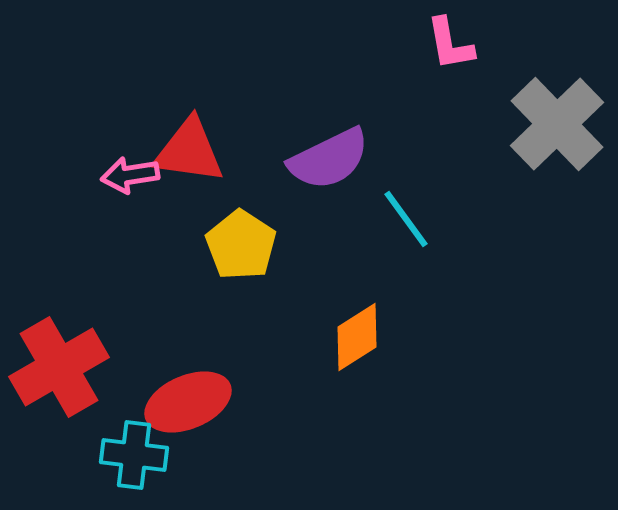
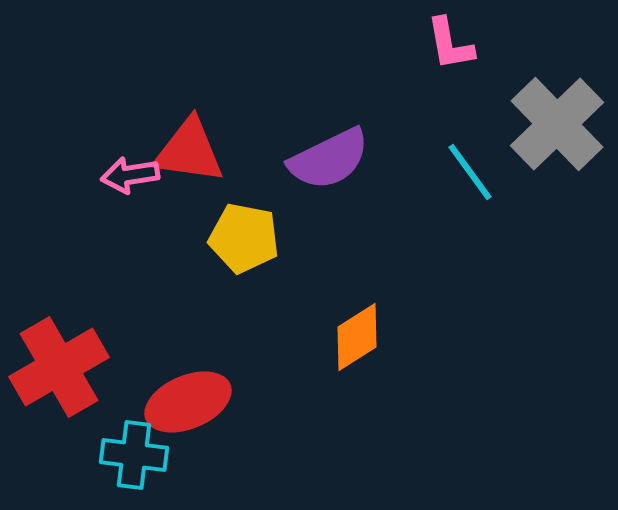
cyan line: moved 64 px right, 47 px up
yellow pentagon: moved 3 px right, 7 px up; rotated 22 degrees counterclockwise
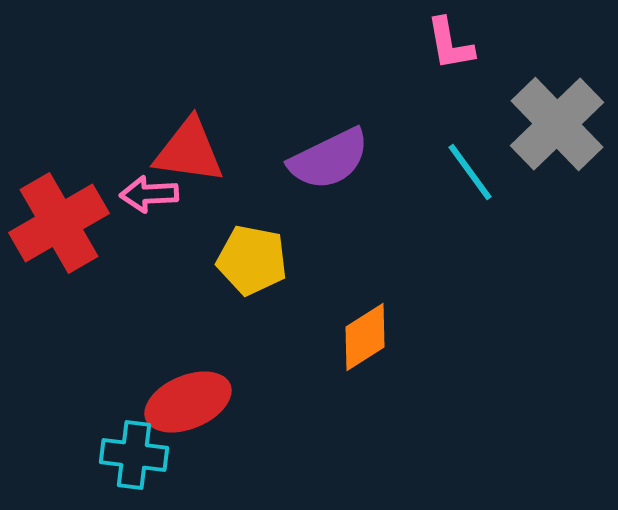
pink arrow: moved 19 px right, 19 px down; rotated 6 degrees clockwise
yellow pentagon: moved 8 px right, 22 px down
orange diamond: moved 8 px right
red cross: moved 144 px up
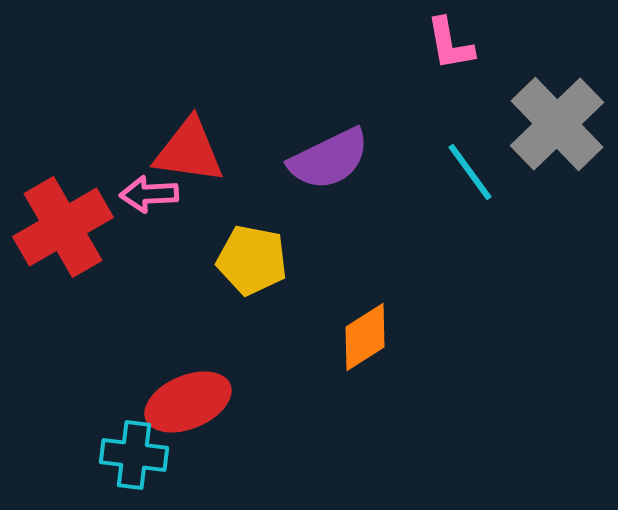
red cross: moved 4 px right, 4 px down
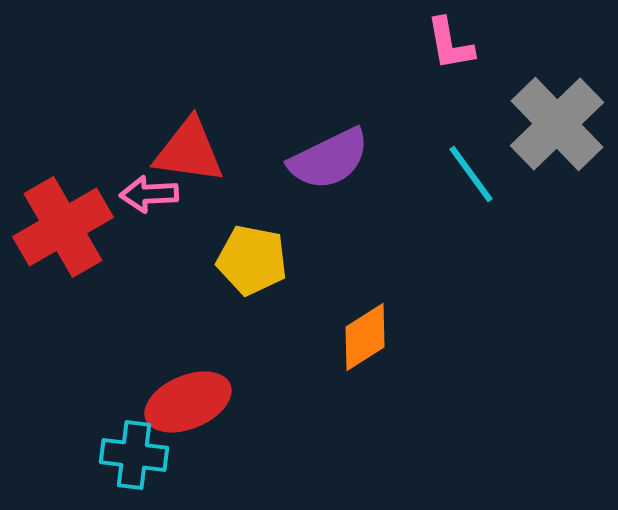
cyan line: moved 1 px right, 2 px down
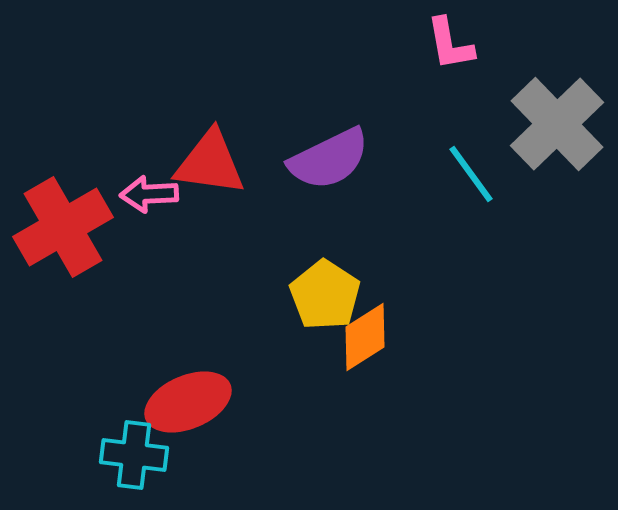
red triangle: moved 21 px right, 12 px down
yellow pentagon: moved 73 px right, 35 px down; rotated 22 degrees clockwise
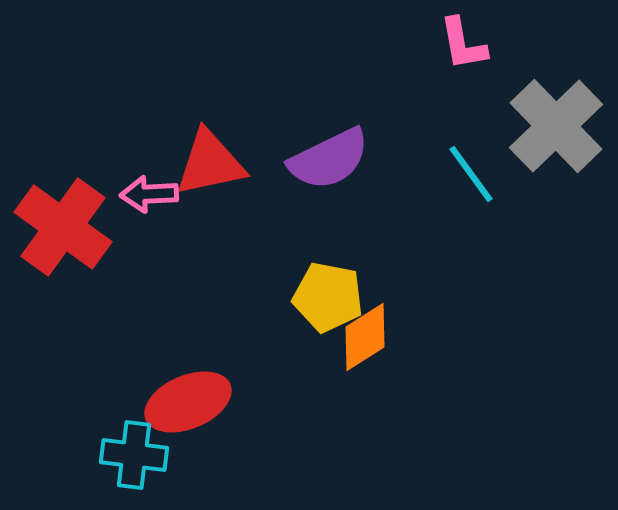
pink L-shape: moved 13 px right
gray cross: moved 1 px left, 2 px down
red triangle: rotated 20 degrees counterclockwise
red cross: rotated 24 degrees counterclockwise
yellow pentagon: moved 3 px right, 2 px down; rotated 22 degrees counterclockwise
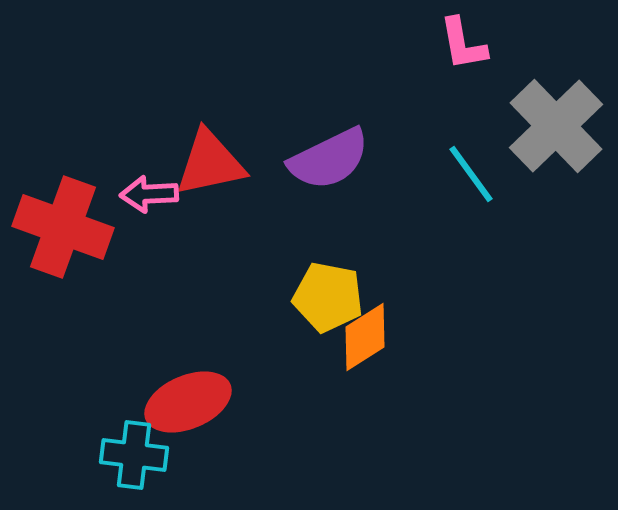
red cross: rotated 16 degrees counterclockwise
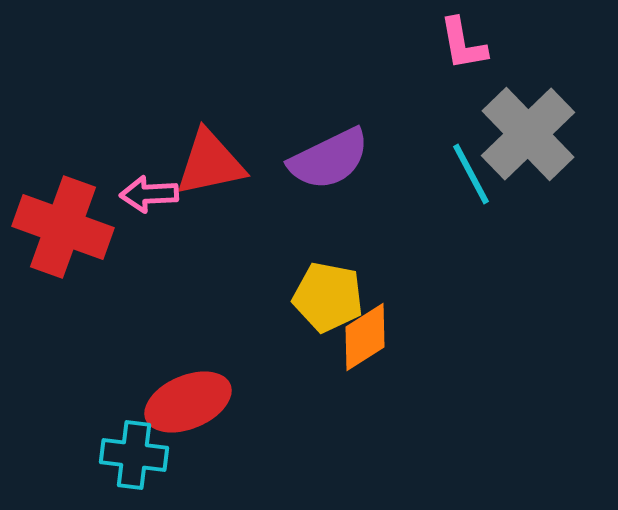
gray cross: moved 28 px left, 8 px down
cyan line: rotated 8 degrees clockwise
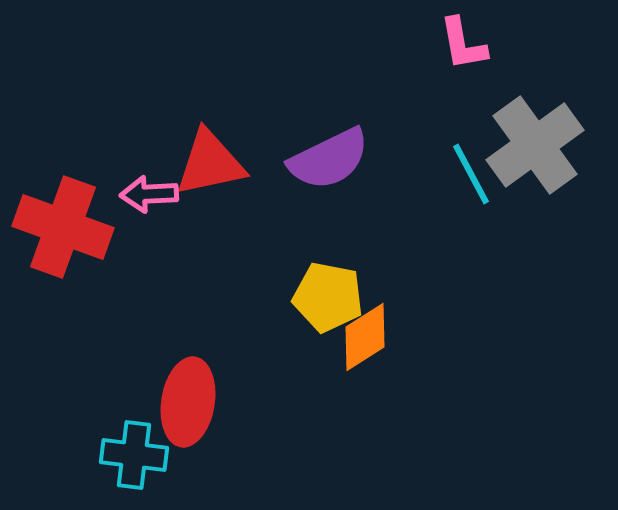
gray cross: moved 7 px right, 11 px down; rotated 8 degrees clockwise
red ellipse: rotated 58 degrees counterclockwise
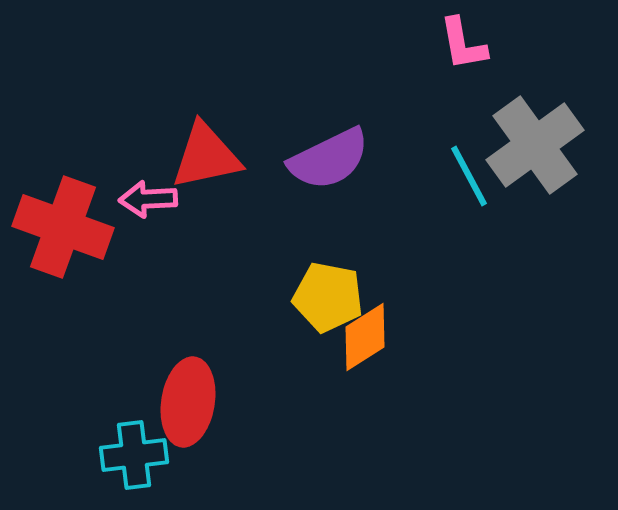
red triangle: moved 4 px left, 7 px up
cyan line: moved 2 px left, 2 px down
pink arrow: moved 1 px left, 5 px down
cyan cross: rotated 14 degrees counterclockwise
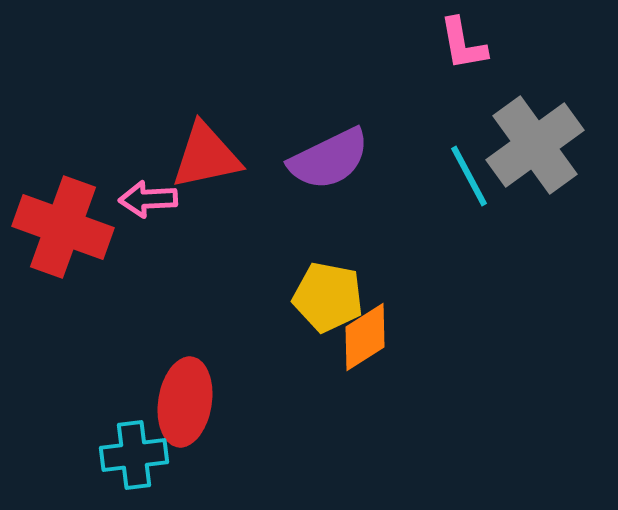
red ellipse: moved 3 px left
